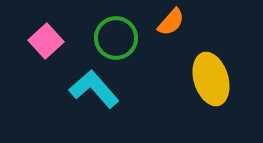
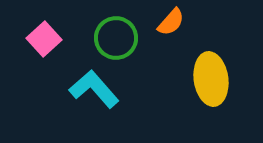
pink square: moved 2 px left, 2 px up
yellow ellipse: rotated 9 degrees clockwise
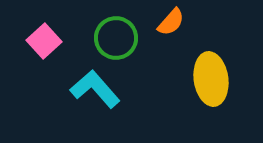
pink square: moved 2 px down
cyan L-shape: moved 1 px right
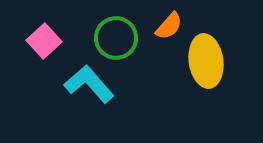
orange semicircle: moved 2 px left, 4 px down
yellow ellipse: moved 5 px left, 18 px up
cyan L-shape: moved 6 px left, 5 px up
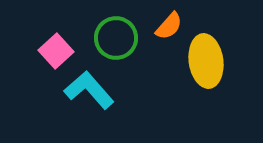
pink square: moved 12 px right, 10 px down
cyan L-shape: moved 6 px down
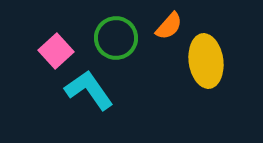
cyan L-shape: rotated 6 degrees clockwise
